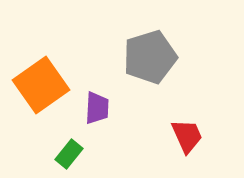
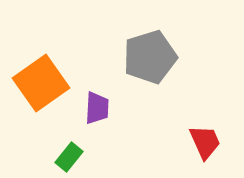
orange square: moved 2 px up
red trapezoid: moved 18 px right, 6 px down
green rectangle: moved 3 px down
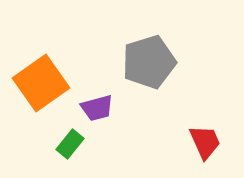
gray pentagon: moved 1 px left, 5 px down
purple trapezoid: rotated 72 degrees clockwise
green rectangle: moved 1 px right, 13 px up
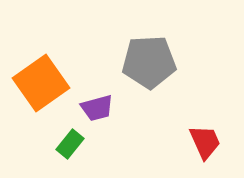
gray pentagon: rotated 14 degrees clockwise
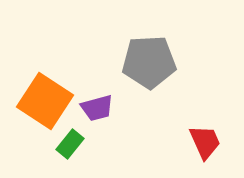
orange square: moved 4 px right, 18 px down; rotated 22 degrees counterclockwise
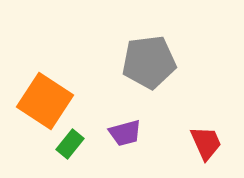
gray pentagon: rotated 4 degrees counterclockwise
purple trapezoid: moved 28 px right, 25 px down
red trapezoid: moved 1 px right, 1 px down
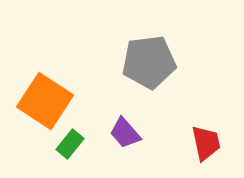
purple trapezoid: rotated 64 degrees clockwise
red trapezoid: rotated 12 degrees clockwise
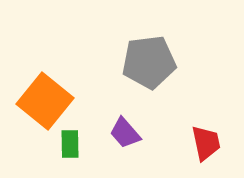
orange square: rotated 6 degrees clockwise
green rectangle: rotated 40 degrees counterclockwise
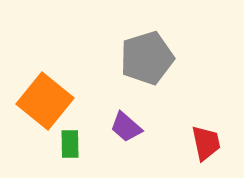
gray pentagon: moved 2 px left, 4 px up; rotated 10 degrees counterclockwise
purple trapezoid: moved 1 px right, 6 px up; rotated 8 degrees counterclockwise
